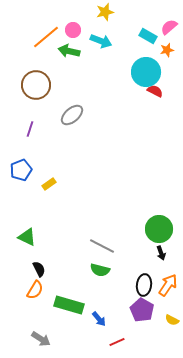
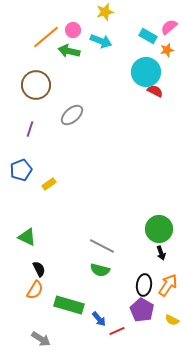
red line: moved 11 px up
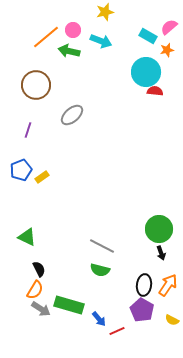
red semicircle: rotated 21 degrees counterclockwise
purple line: moved 2 px left, 1 px down
yellow rectangle: moved 7 px left, 7 px up
gray arrow: moved 30 px up
